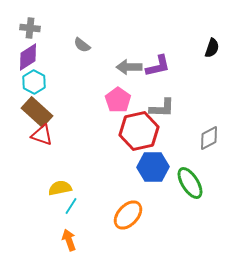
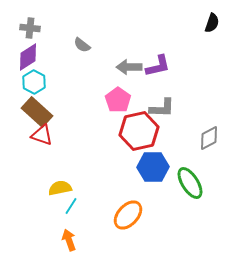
black semicircle: moved 25 px up
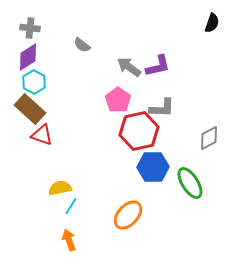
gray arrow: rotated 35 degrees clockwise
brown rectangle: moved 7 px left, 3 px up
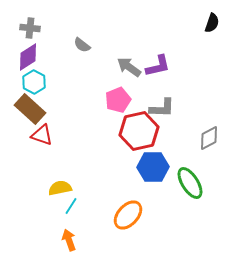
pink pentagon: rotated 15 degrees clockwise
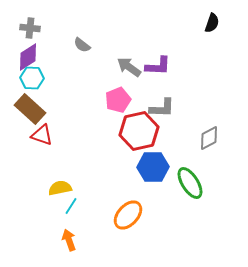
purple L-shape: rotated 16 degrees clockwise
cyan hexagon: moved 2 px left, 4 px up; rotated 25 degrees counterclockwise
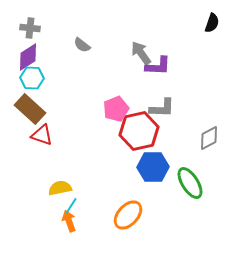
gray arrow: moved 12 px right, 14 px up; rotated 20 degrees clockwise
pink pentagon: moved 2 px left, 9 px down
orange arrow: moved 19 px up
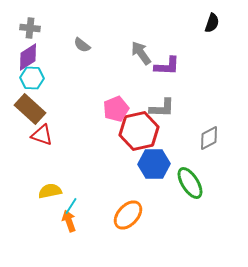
purple L-shape: moved 9 px right
blue hexagon: moved 1 px right, 3 px up
yellow semicircle: moved 10 px left, 3 px down
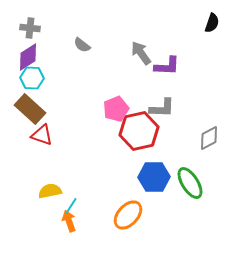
blue hexagon: moved 13 px down
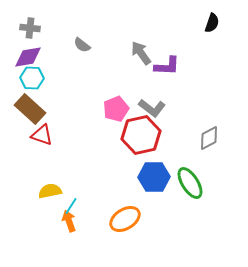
purple diamond: rotated 24 degrees clockwise
gray L-shape: moved 10 px left; rotated 36 degrees clockwise
red hexagon: moved 2 px right, 4 px down
orange ellipse: moved 3 px left, 4 px down; rotated 16 degrees clockwise
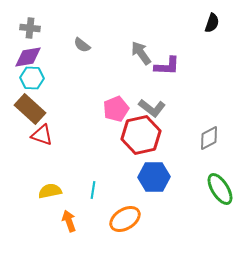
green ellipse: moved 30 px right, 6 px down
cyan line: moved 22 px right, 16 px up; rotated 24 degrees counterclockwise
